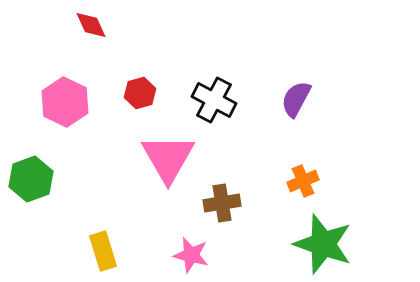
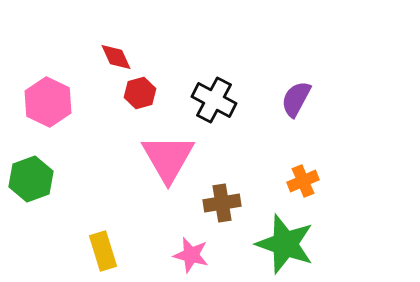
red diamond: moved 25 px right, 32 px down
pink hexagon: moved 17 px left
green star: moved 38 px left
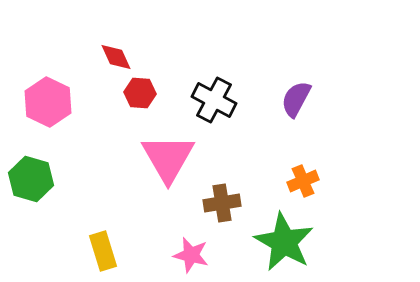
red hexagon: rotated 20 degrees clockwise
green hexagon: rotated 24 degrees counterclockwise
green star: moved 1 px left, 2 px up; rotated 10 degrees clockwise
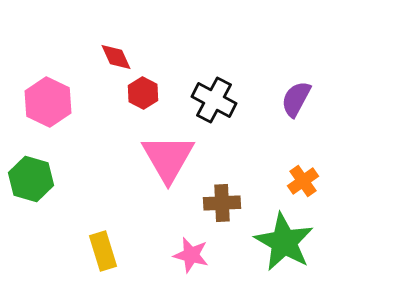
red hexagon: moved 3 px right; rotated 24 degrees clockwise
orange cross: rotated 12 degrees counterclockwise
brown cross: rotated 6 degrees clockwise
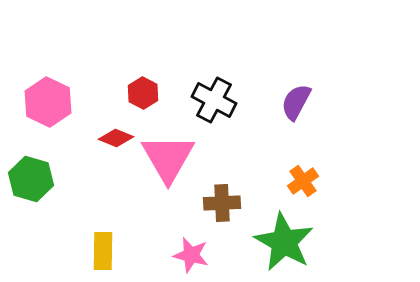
red diamond: moved 81 px down; rotated 44 degrees counterclockwise
purple semicircle: moved 3 px down
yellow rectangle: rotated 18 degrees clockwise
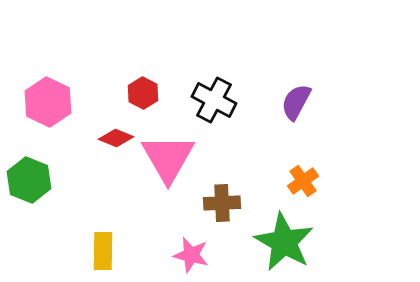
green hexagon: moved 2 px left, 1 px down; rotated 6 degrees clockwise
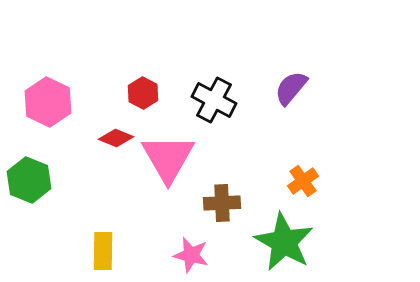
purple semicircle: moved 5 px left, 14 px up; rotated 12 degrees clockwise
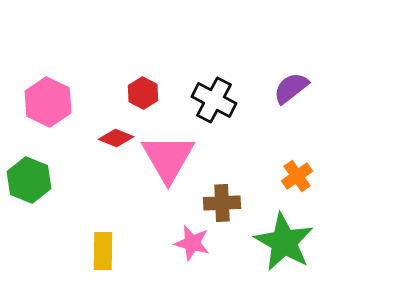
purple semicircle: rotated 12 degrees clockwise
orange cross: moved 6 px left, 5 px up
pink star: moved 1 px right, 12 px up
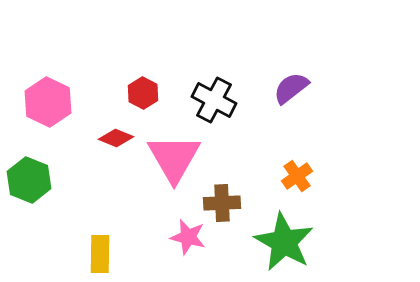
pink triangle: moved 6 px right
pink star: moved 4 px left, 6 px up
yellow rectangle: moved 3 px left, 3 px down
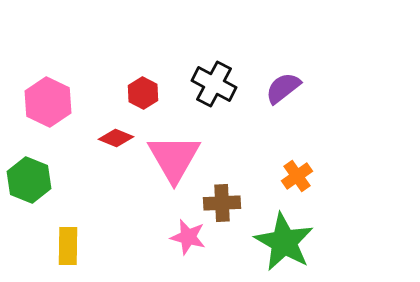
purple semicircle: moved 8 px left
black cross: moved 16 px up
yellow rectangle: moved 32 px left, 8 px up
